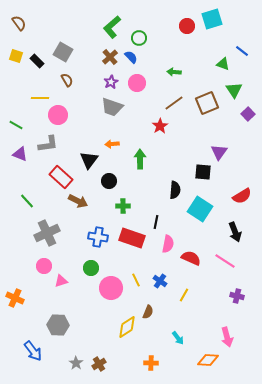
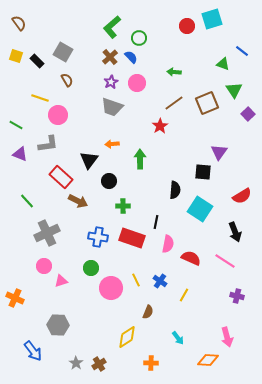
yellow line at (40, 98): rotated 18 degrees clockwise
yellow diamond at (127, 327): moved 10 px down
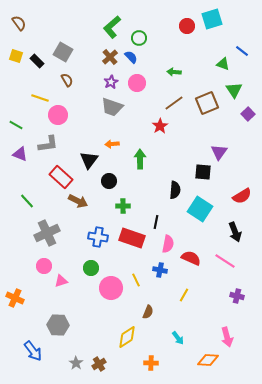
blue cross at (160, 281): moved 11 px up; rotated 24 degrees counterclockwise
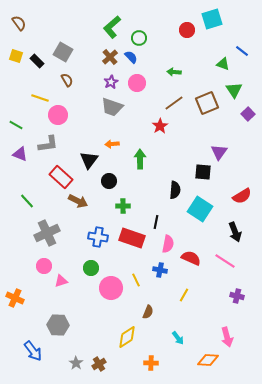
red circle at (187, 26): moved 4 px down
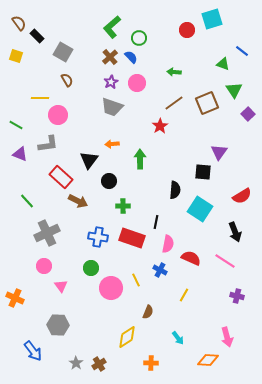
black rectangle at (37, 61): moved 25 px up
yellow line at (40, 98): rotated 18 degrees counterclockwise
blue cross at (160, 270): rotated 16 degrees clockwise
pink triangle at (61, 281): moved 5 px down; rotated 48 degrees counterclockwise
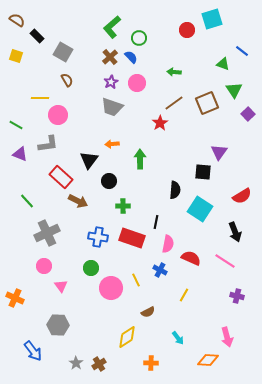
brown semicircle at (19, 23): moved 2 px left, 3 px up; rotated 21 degrees counterclockwise
red star at (160, 126): moved 3 px up
brown semicircle at (148, 312): rotated 40 degrees clockwise
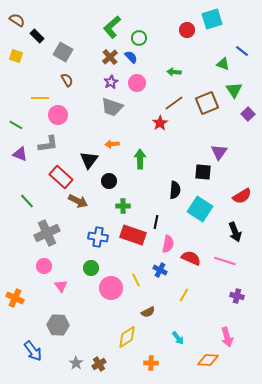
red rectangle at (132, 238): moved 1 px right, 3 px up
pink line at (225, 261): rotated 15 degrees counterclockwise
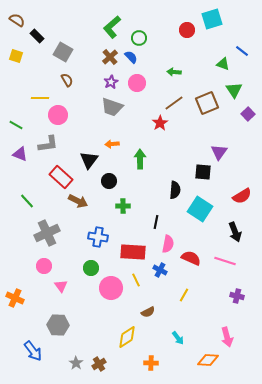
red rectangle at (133, 235): moved 17 px down; rotated 15 degrees counterclockwise
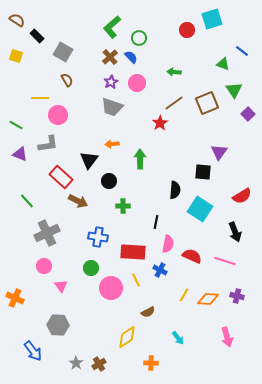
red semicircle at (191, 258): moved 1 px right, 2 px up
orange diamond at (208, 360): moved 61 px up
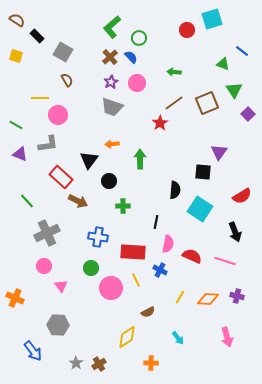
yellow line at (184, 295): moved 4 px left, 2 px down
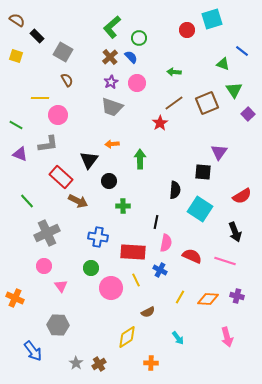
pink semicircle at (168, 244): moved 2 px left, 1 px up
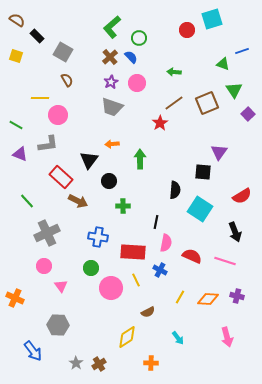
blue line at (242, 51): rotated 56 degrees counterclockwise
